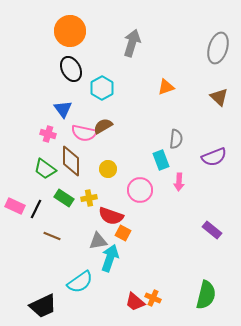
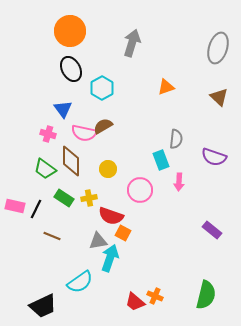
purple semicircle: rotated 40 degrees clockwise
pink rectangle: rotated 12 degrees counterclockwise
orange cross: moved 2 px right, 2 px up
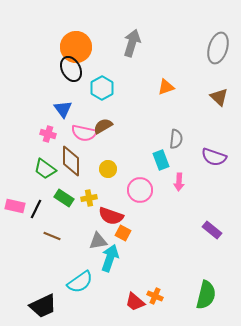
orange circle: moved 6 px right, 16 px down
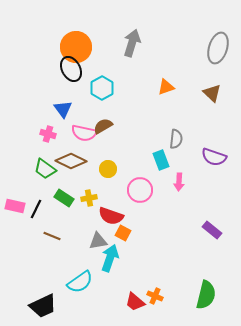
brown triangle: moved 7 px left, 4 px up
brown diamond: rotated 64 degrees counterclockwise
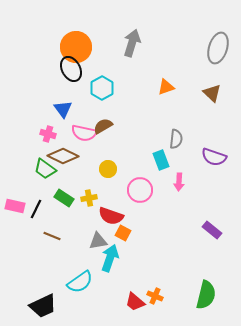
brown diamond: moved 8 px left, 5 px up
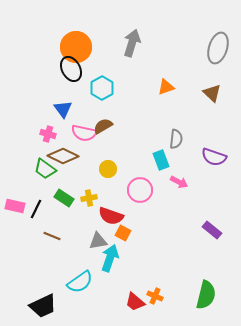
pink arrow: rotated 66 degrees counterclockwise
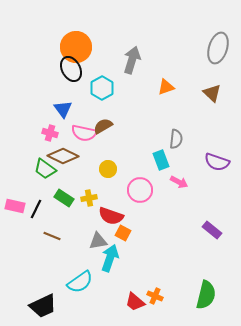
gray arrow: moved 17 px down
pink cross: moved 2 px right, 1 px up
purple semicircle: moved 3 px right, 5 px down
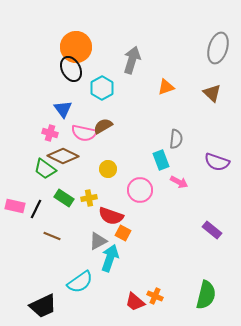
gray triangle: rotated 18 degrees counterclockwise
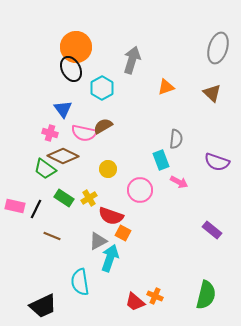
yellow cross: rotated 21 degrees counterclockwise
cyan semicircle: rotated 116 degrees clockwise
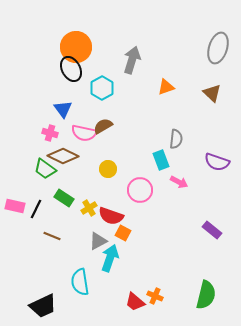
yellow cross: moved 10 px down
